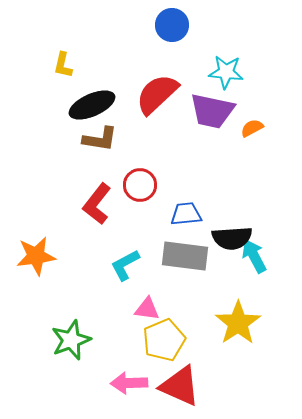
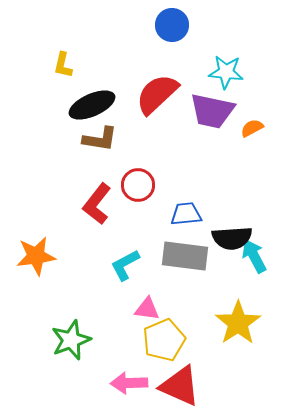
red circle: moved 2 px left
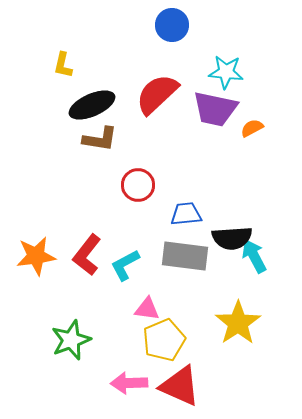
purple trapezoid: moved 3 px right, 2 px up
red L-shape: moved 10 px left, 51 px down
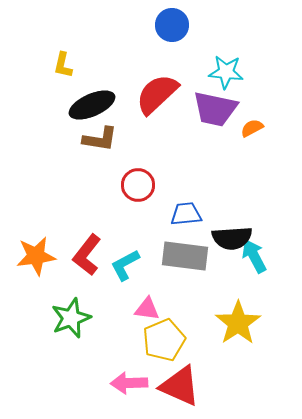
green star: moved 22 px up
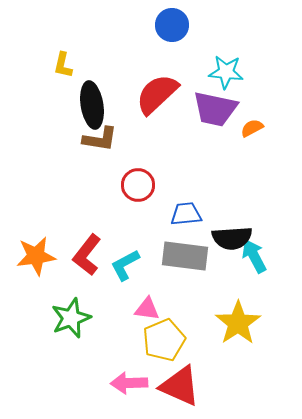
black ellipse: rotated 75 degrees counterclockwise
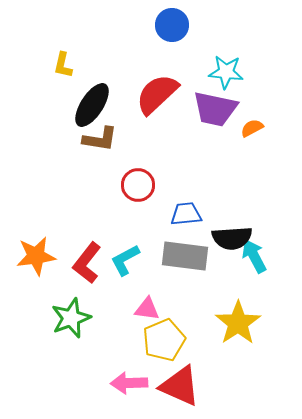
black ellipse: rotated 42 degrees clockwise
red L-shape: moved 8 px down
cyan L-shape: moved 5 px up
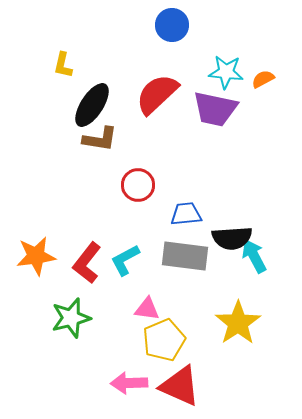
orange semicircle: moved 11 px right, 49 px up
green star: rotated 6 degrees clockwise
